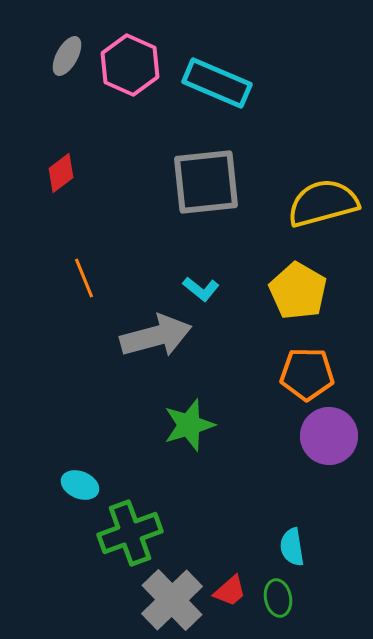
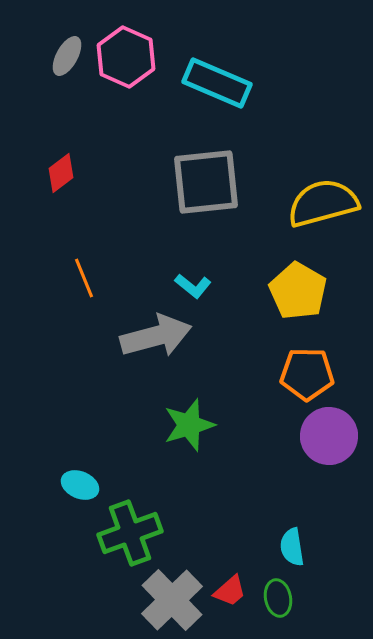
pink hexagon: moved 4 px left, 8 px up
cyan L-shape: moved 8 px left, 3 px up
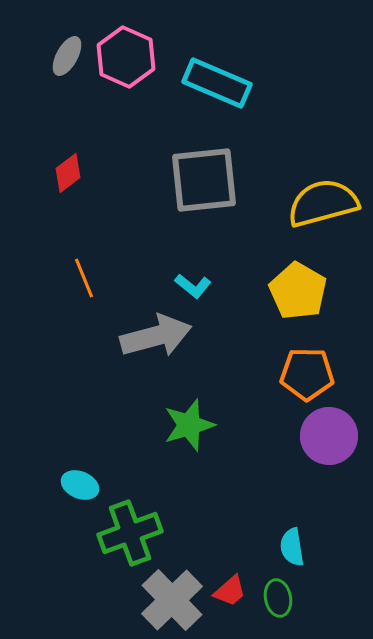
red diamond: moved 7 px right
gray square: moved 2 px left, 2 px up
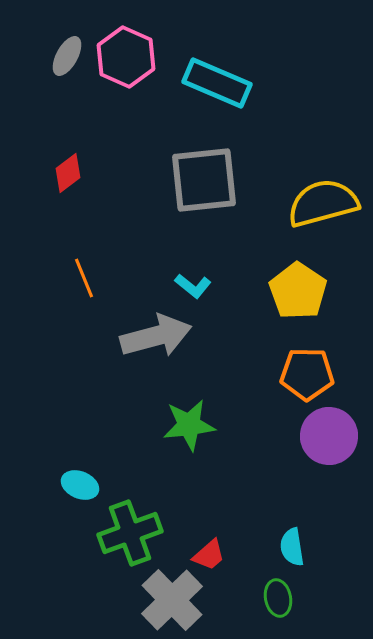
yellow pentagon: rotated 4 degrees clockwise
green star: rotated 10 degrees clockwise
red trapezoid: moved 21 px left, 36 px up
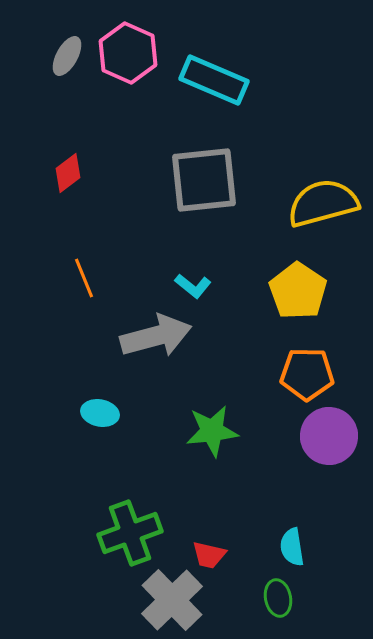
pink hexagon: moved 2 px right, 4 px up
cyan rectangle: moved 3 px left, 3 px up
green star: moved 23 px right, 6 px down
cyan ellipse: moved 20 px right, 72 px up; rotated 12 degrees counterclockwise
red trapezoid: rotated 54 degrees clockwise
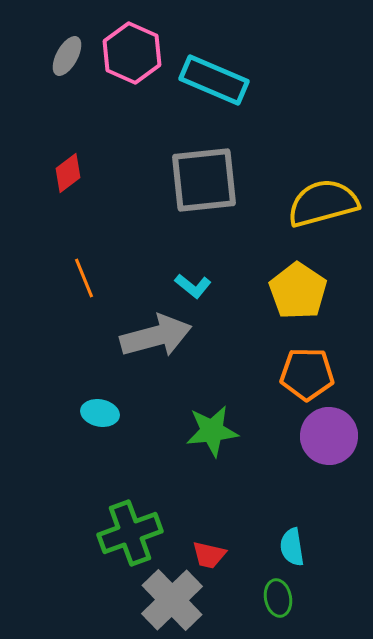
pink hexagon: moved 4 px right
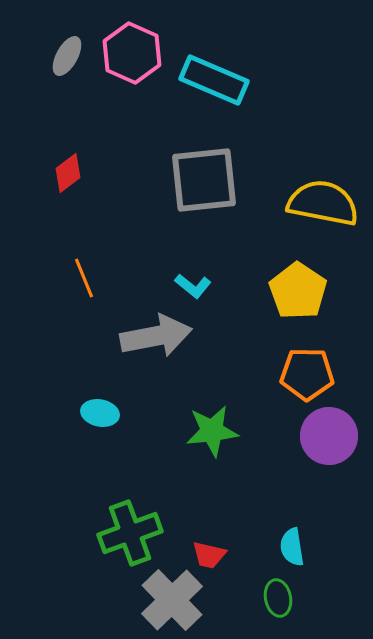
yellow semicircle: rotated 26 degrees clockwise
gray arrow: rotated 4 degrees clockwise
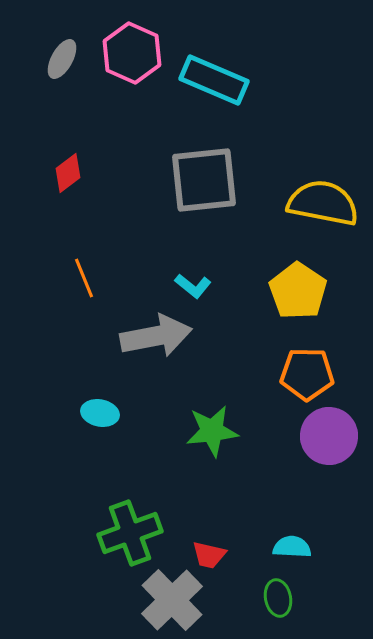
gray ellipse: moved 5 px left, 3 px down
cyan semicircle: rotated 102 degrees clockwise
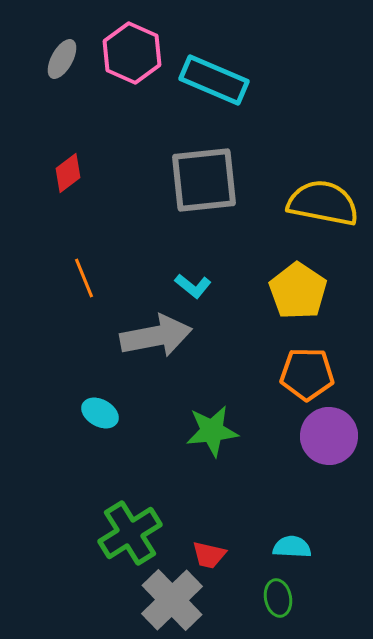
cyan ellipse: rotated 18 degrees clockwise
green cross: rotated 12 degrees counterclockwise
